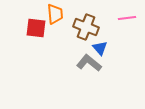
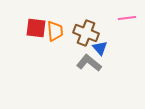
orange trapezoid: moved 17 px down
brown cross: moved 6 px down
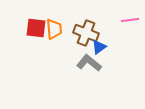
pink line: moved 3 px right, 2 px down
orange trapezoid: moved 1 px left, 2 px up
blue triangle: moved 1 px left, 1 px up; rotated 35 degrees clockwise
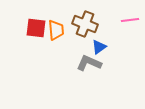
orange trapezoid: moved 2 px right, 1 px down
brown cross: moved 1 px left, 9 px up
gray L-shape: rotated 15 degrees counterclockwise
